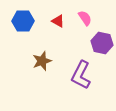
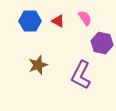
blue hexagon: moved 7 px right
brown star: moved 4 px left, 4 px down
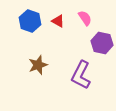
blue hexagon: rotated 20 degrees clockwise
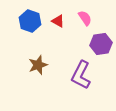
purple hexagon: moved 1 px left, 1 px down; rotated 20 degrees counterclockwise
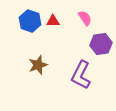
red triangle: moved 5 px left; rotated 32 degrees counterclockwise
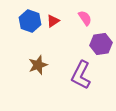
red triangle: rotated 32 degrees counterclockwise
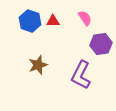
red triangle: rotated 32 degrees clockwise
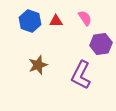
red triangle: moved 3 px right
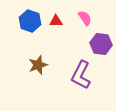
purple hexagon: rotated 15 degrees clockwise
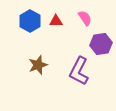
blue hexagon: rotated 10 degrees clockwise
purple hexagon: rotated 15 degrees counterclockwise
purple L-shape: moved 2 px left, 4 px up
